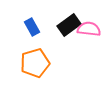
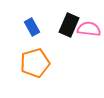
black rectangle: rotated 30 degrees counterclockwise
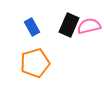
pink semicircle: moved 3 px up; rotated 20 degrees counterclockwise
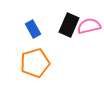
blue rectangle: moved 1 px right, 2 px down
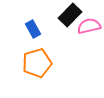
black rectangle: moved 1 px right, 10 px up; rotated 20 degrees clockwise
orange pentagon: moved 2 px right
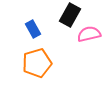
black rectangle: rotated 15 degrees counterclockwise
pink semicircle: moved 8 px down
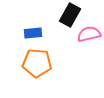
blue rectangle: moved 4 px down; rotated 66 degrees counterclockwise
orange pentagon: rotated 20 degrees clockwise
